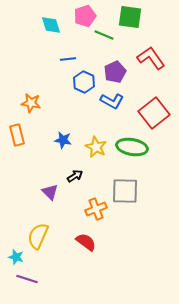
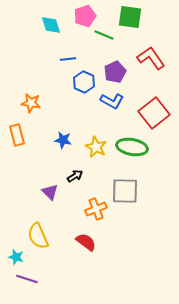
yellow semicircle: rotated 48 degrees counterclockwise
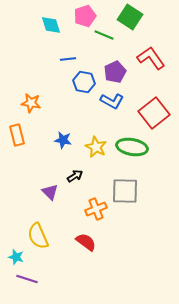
green square: rotated 25 degrees clockwise
blue hexagon: rotated 15 degrees counterclockwise
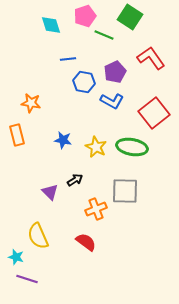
black arrow: moved 4 px down
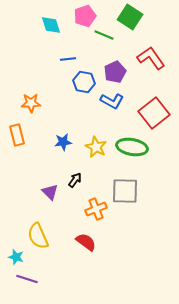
orange star: rotated 12 degrees counterclockwise
blue star: moved 2 px down; rotated 18 degrees counterclockwise
black arrow: rotated 21 degrees counterclockwise
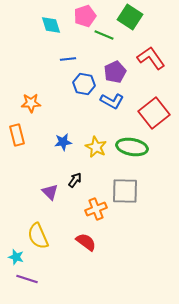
blue hexagon: moved 2 px down
